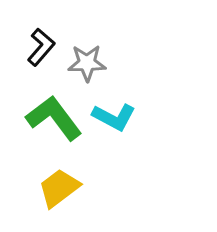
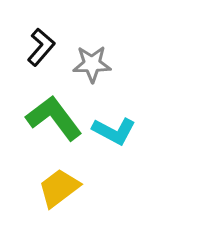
gray star: moved 5 px right, 1 px down
cyan L-shape: moved 14 px down
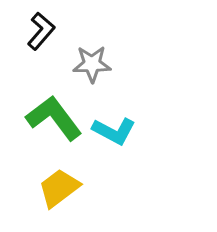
black L-shape: moved 16 px up
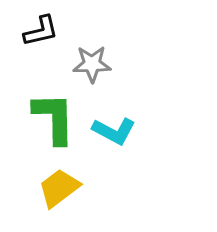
black L-shape: rotated 36 degrees clockwise
green L-shape: rotated 36 degrees clockwise
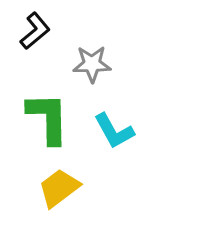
black L-shape: moved 6 px left; rotated 27 degrees counterclockwise
green L-shape: moved 6 px left
cyan L-shape: rotated 33 degrees clockwise
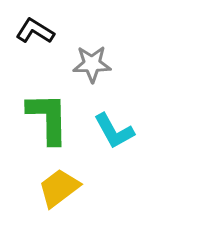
black L-shape: rotated 108 degrees counterclockwise
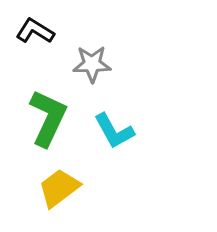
green L-shape: rotated 26 degrees clockwise
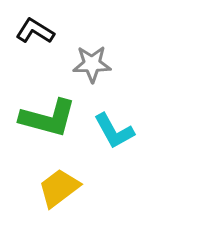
green L-shape: rotated 80 degrees clockwise
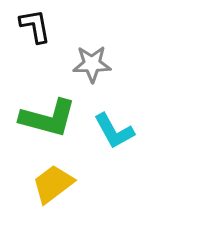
black L-shape: moved 5 px up; rotated 48 degrees clockwise
yellow trapezoid: moved 6 px left, 4 px up
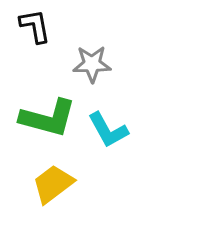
cyan L-shape: moved 6 px left, 1 px up
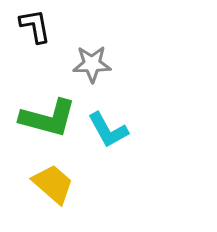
yellow trapezoid: rotated 78 degrees clockwise
